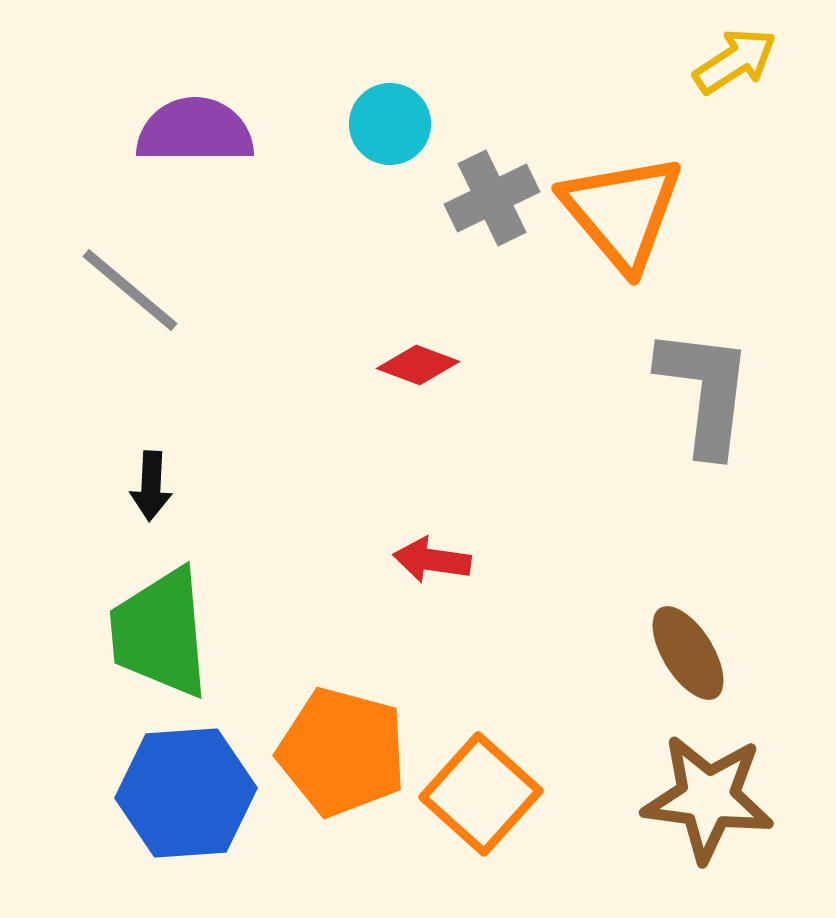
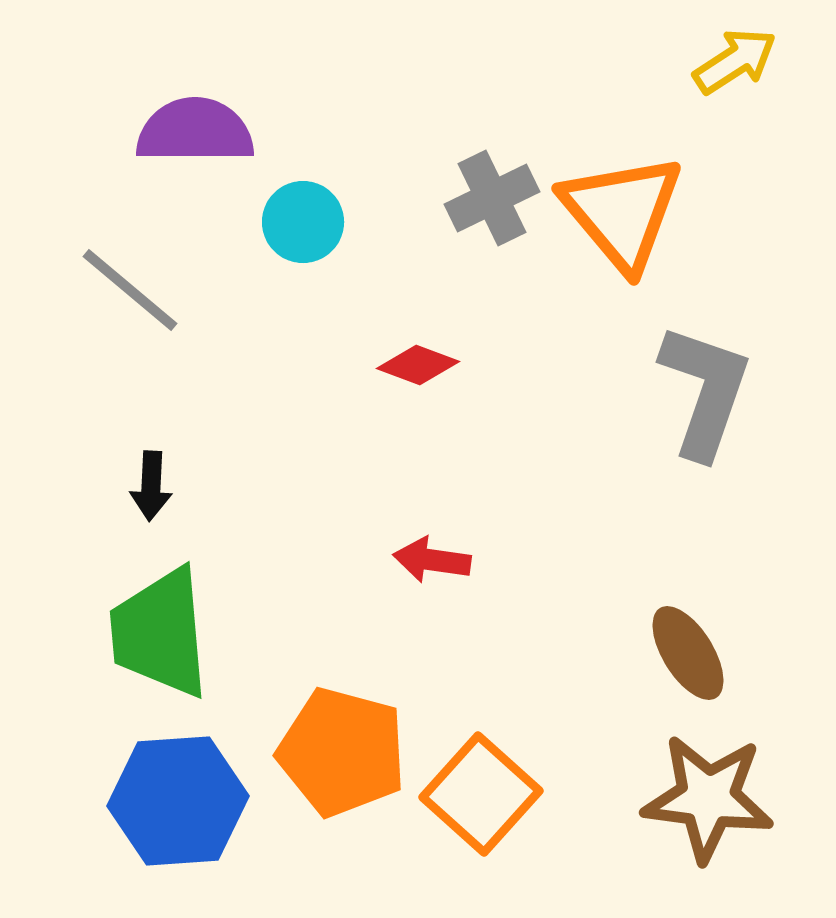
cyan circle: moved 87 px left, 98 px down
gray L-shape: rotated 12 degrees clockwise
blue hexagon: moved 8 px left, 8 px down
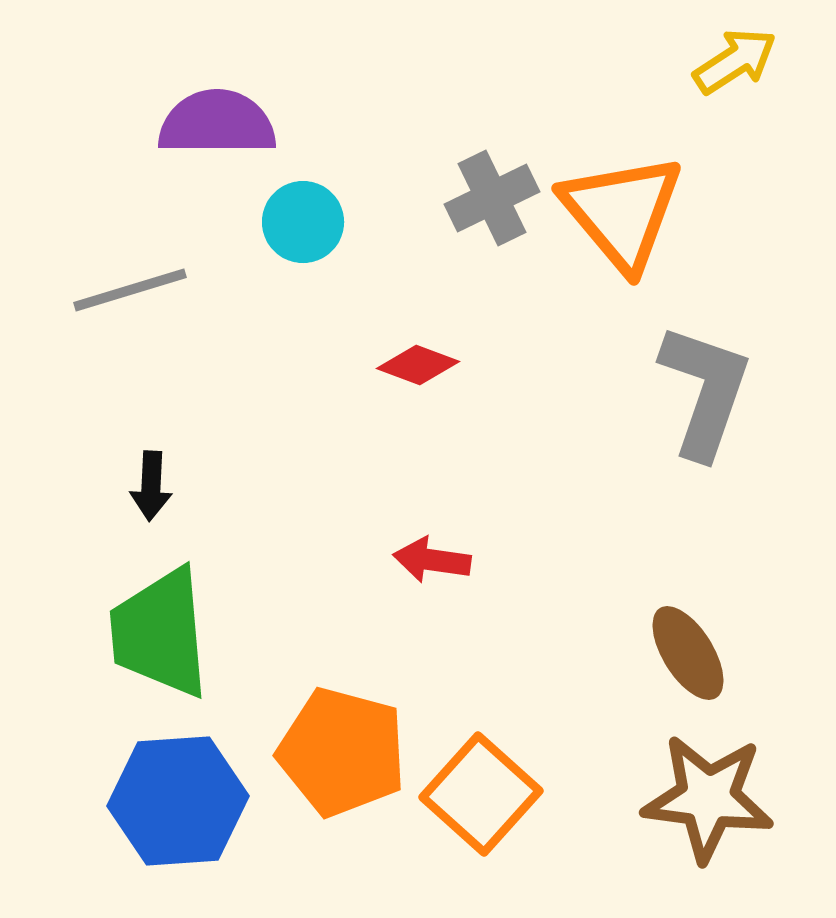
purple semicircle: moved 22 px right, 8 px up
gray line: rotated 57 degrees counterclockwise
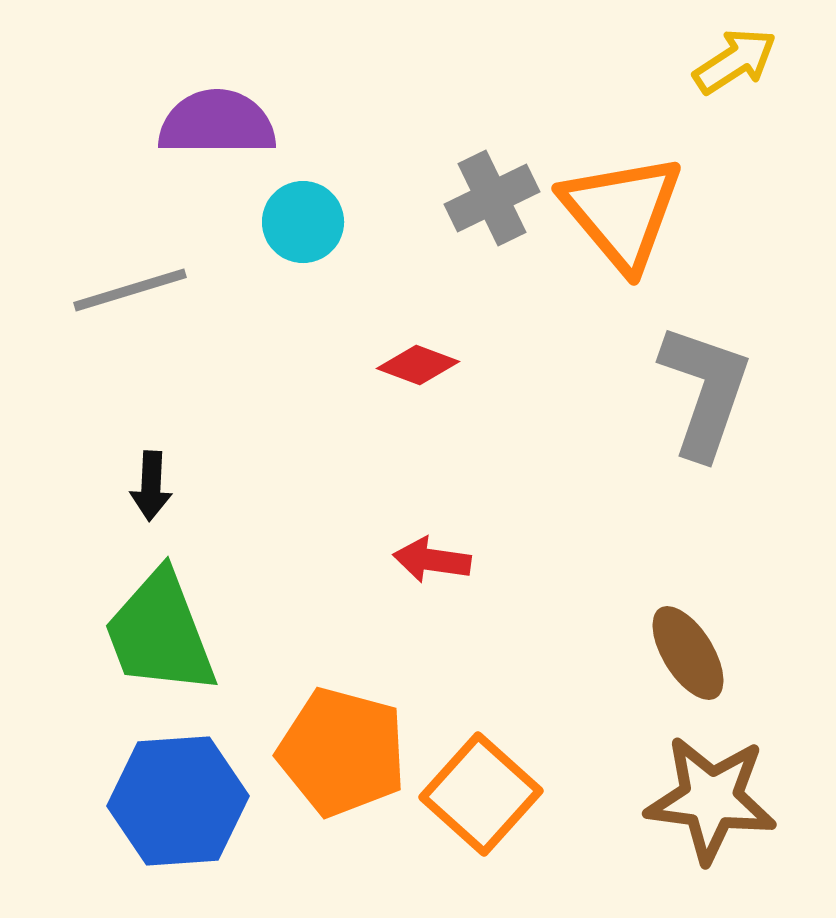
green trapezoid: rotated 16 degrees counterclockwise
brown star: moved 3 px right, 1 px down
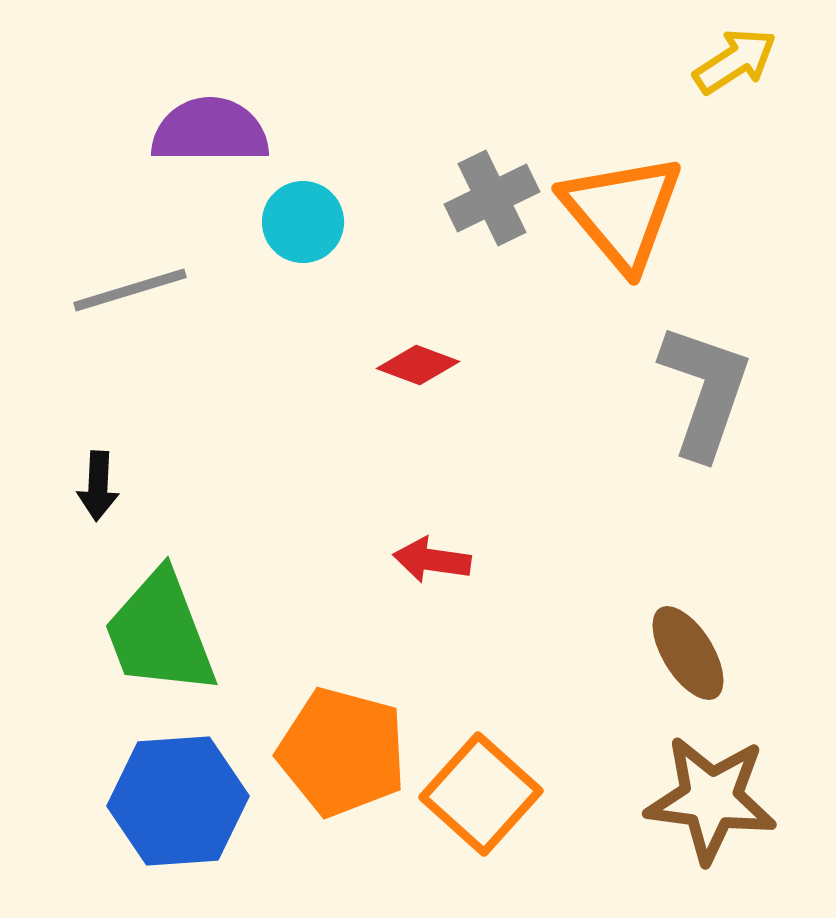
purple semicircle: moved 7 px left, 8 px down
black arrow: moved 53 px left
